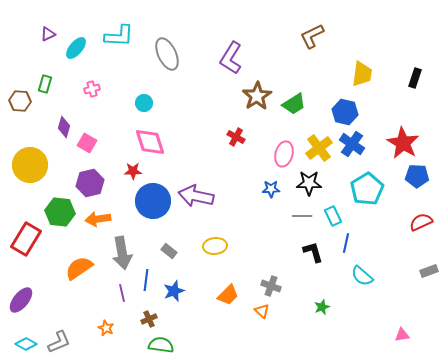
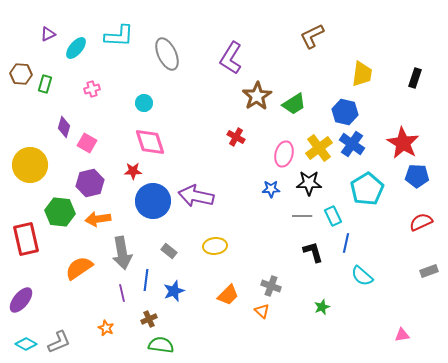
brown hexagon at (20, 101): moved 1 px right, 27 px up
red rectangle at (26, 239): rotated 44 degrees counterclockwise
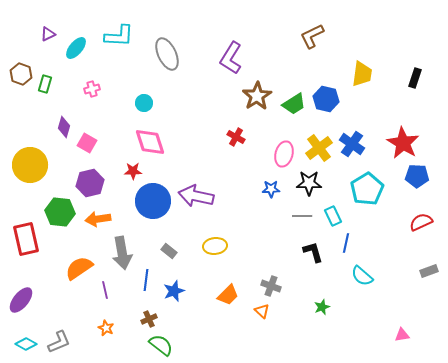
brown hexagon at (21, 74): rotated 15 degrees clockwise
blue hexagon at (345, 112): moved 19 px left, 13 px up
purple line at (122, 293): moved 17 px left, 3 px up
green semicircle at (161, 345): rotated 30 degrees clockwise
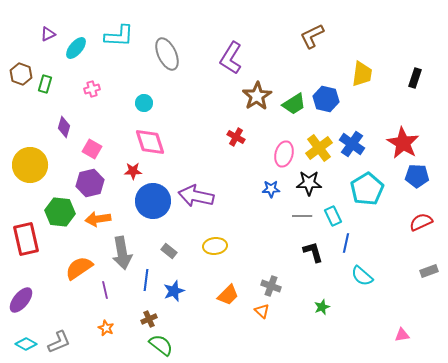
pink square at (87, 143): moved 5 px right, 6 px down
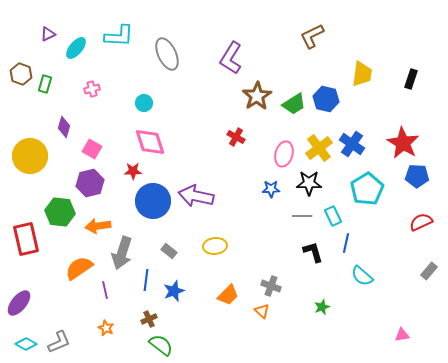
black rectangle at (415, 78): moved 4 px left, 1 px down
yellow circle at (30, 165): moved 9 px up
orange arrow at (98, 219): moved 7 px down
gray arrow at (122, 253): rotated 28 degrees clockwise
gray rectangle at (429, 271): rotated 30 degrees counterclockwise
purple ellipse at (21, 300): moved 2 px left, 3 px down
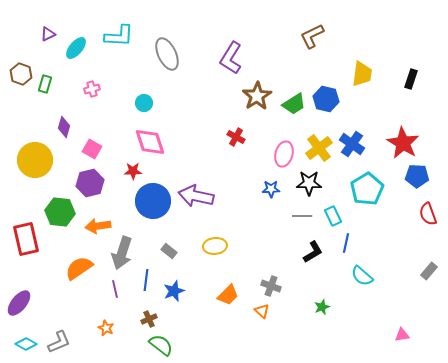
yellow circle at (30, 156): moved 5 px right, 4 px down
red semicircle at (421, 222): moved 7 px right, 8 px up; rotated 85 degrees counterclockwise
black L-shape at (313, 252): rotated 75 degrees clockwise
purple line at (105, 290): moved 10 px right, 1 px up
